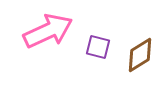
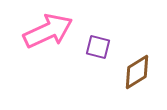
brown diamond: moved 3 px left, 17 px down
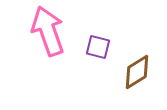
pink arrow: rotated 84 degrees counterclockwise
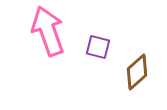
brown diamond: rotated 9 degrees counterclockwise
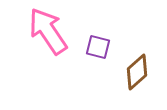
pink arrow: rotated 15 degrees counterclockwise
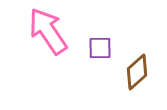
purple square: moved 2 px right, 1 px down; rotated 15 degrees counterclockwise
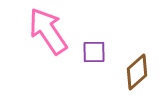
purple square: moved 6 px left, 4 px down
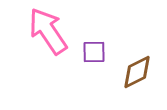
brown diamond: rotated 15 degrees clockwise
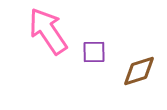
brown diamond: moved 2 px right, 1 px up; rotated 9 degrees clockwise
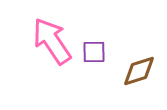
pink arrow: moved 4 px right, 10 px down
